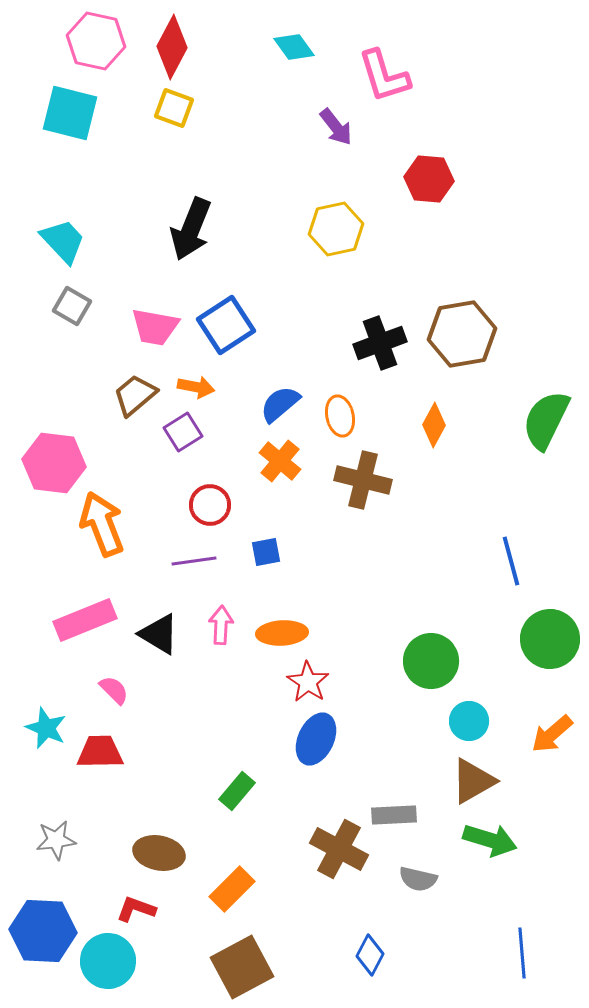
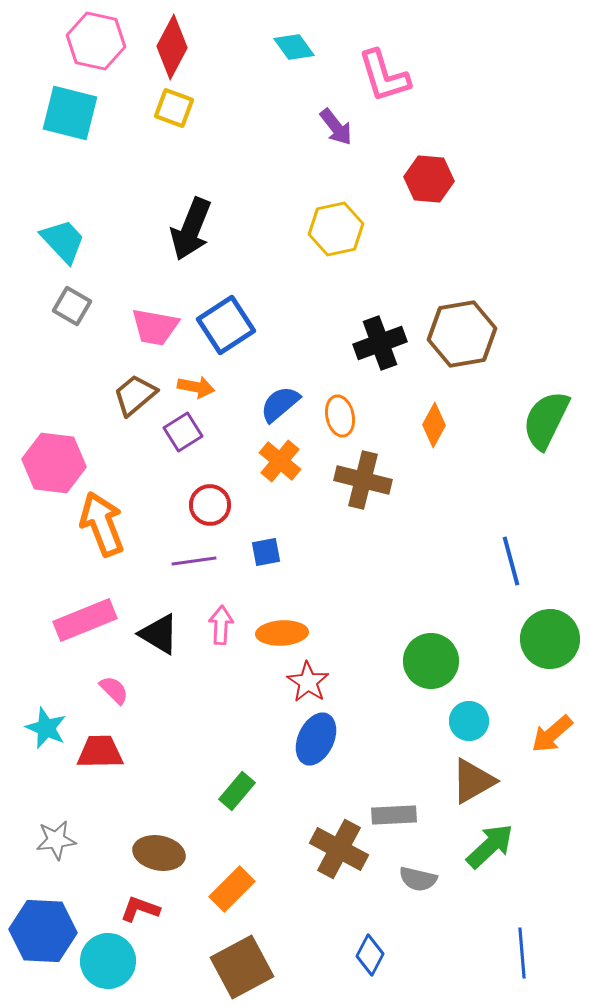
green arrow at (490, 840): moved 6 px down; rotated 60 degrees counterclockwise
red L-shape at (136, 909): moved 4 px right
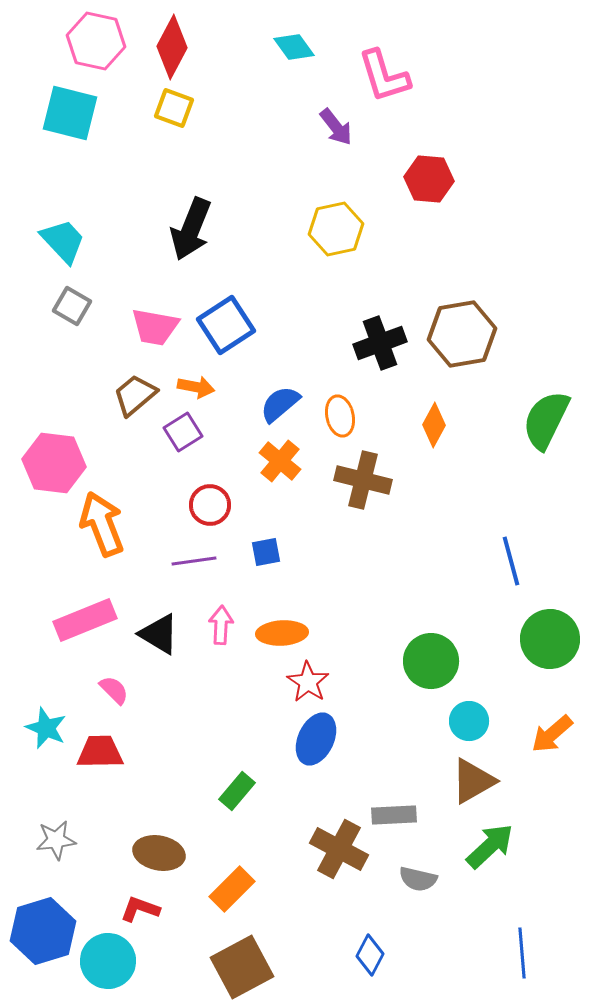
blue hexagon at (43, 931): rotated 20 degrees counterclockwise
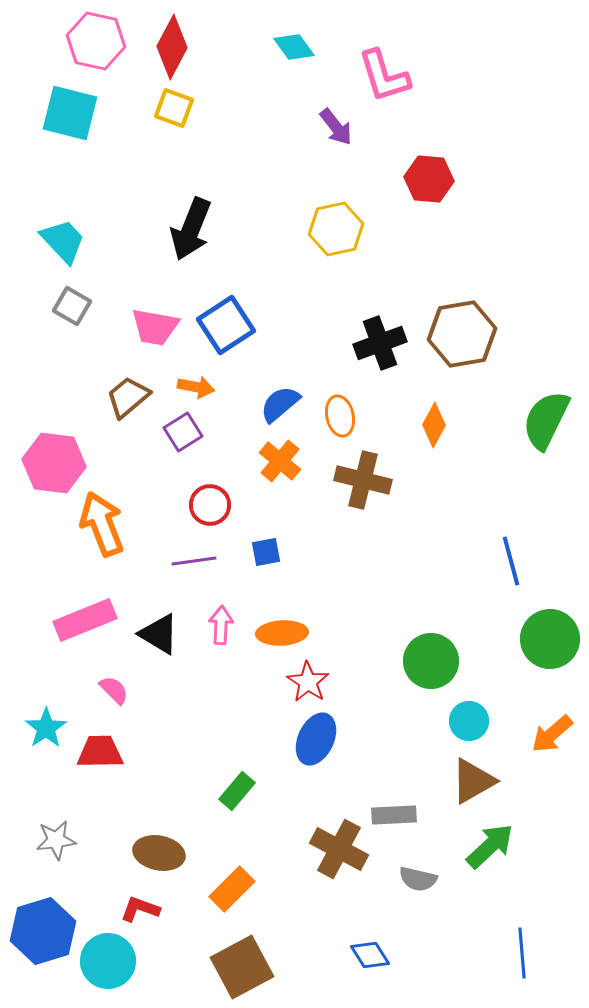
brown trapezoid at (135, 395): moved 7 px left, 2 px down
cyan star at (46, 728): rotated 15 degrees clockwise
blue diamond at (370, 955): rotated 60 degrees counterclockwise
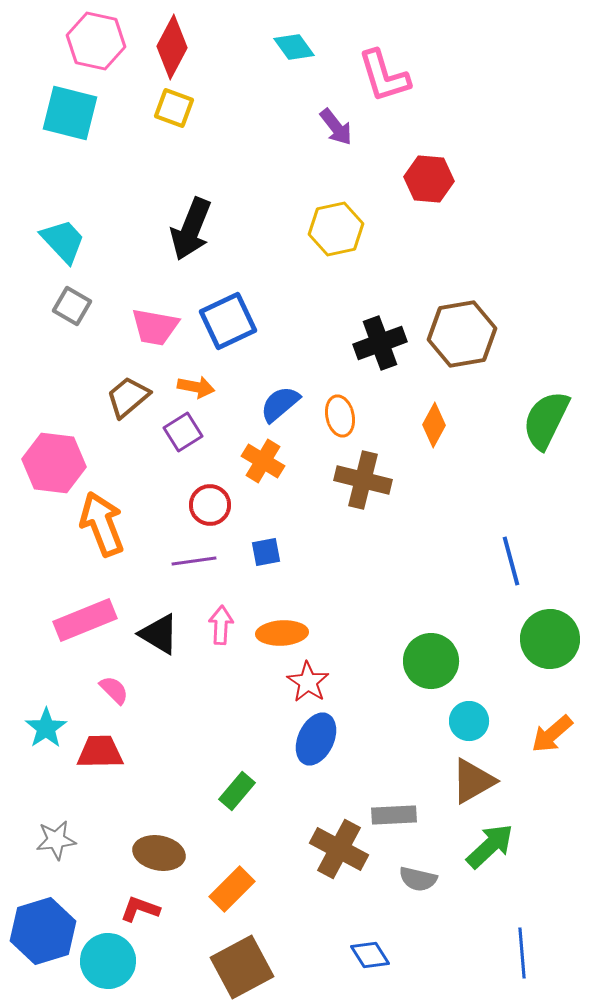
blue square at (226, 325): moved 2 px right, 4 px up; rotated 8 degrees clockwise
orange cross at (280, 461): moved 17 px left; rotated 9 degrees counterclockwise
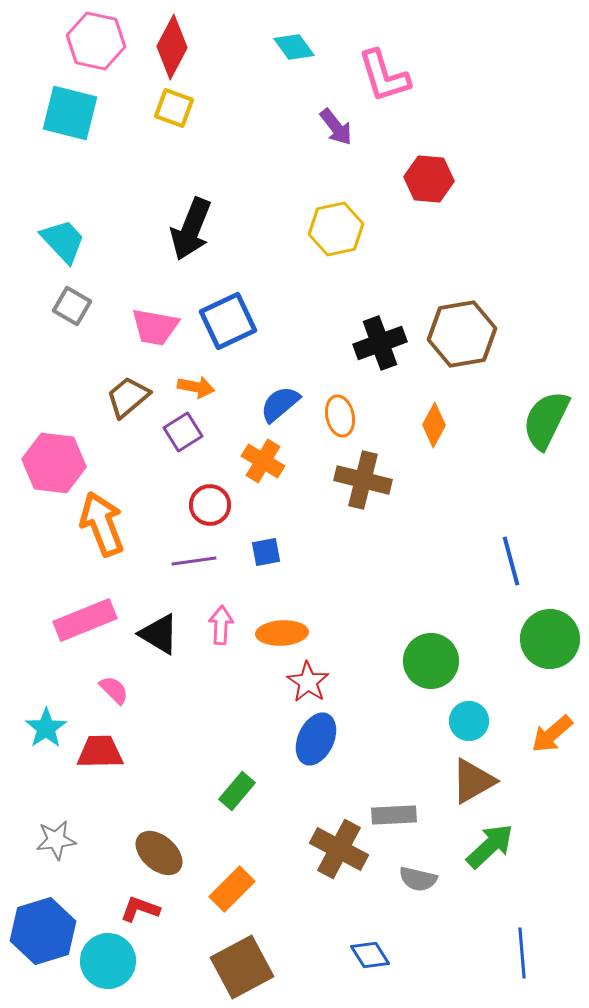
brown ellipse at (159, 853): rotated 30 degrees clockwise
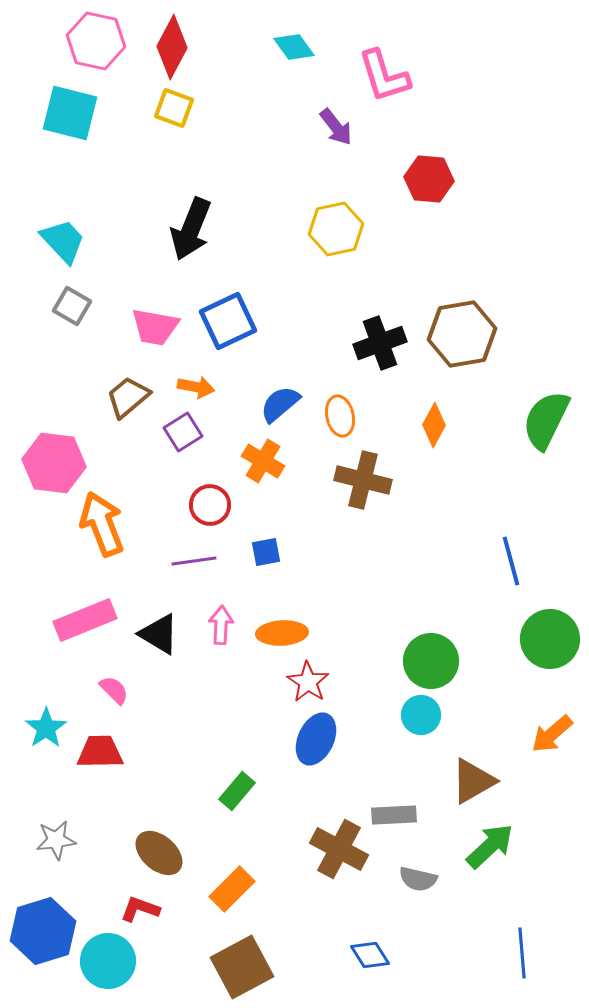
cyan circle at (469, 721): moved 48 px left, 6 px up
